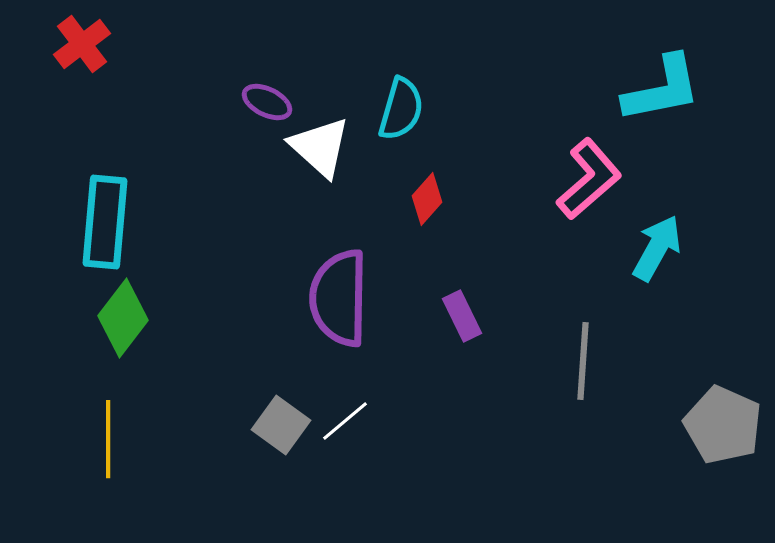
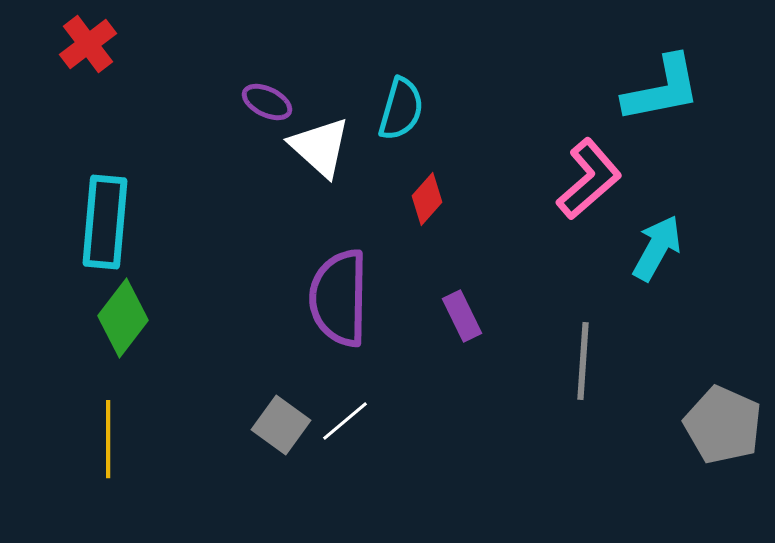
red cross: moved 6 px right
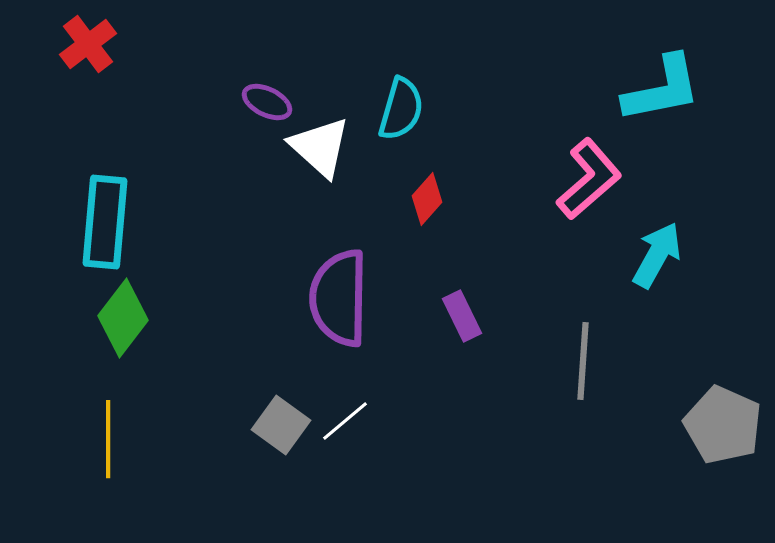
cyan arrow: moved 7 px down
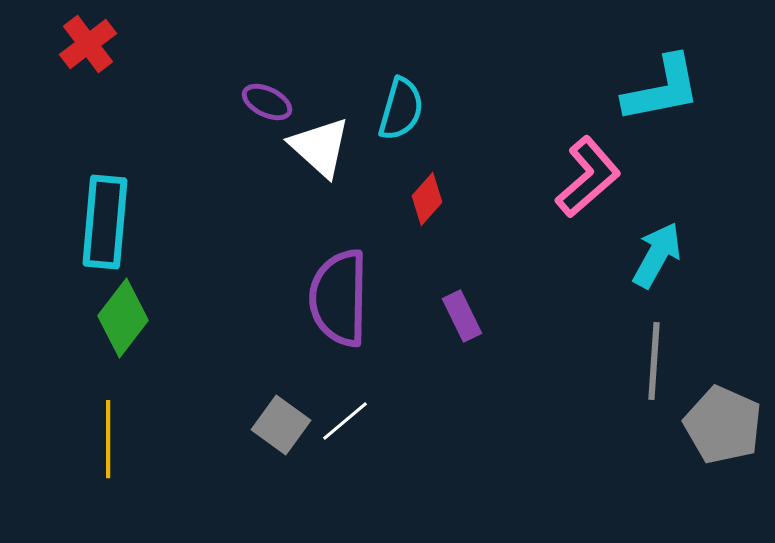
pink L-shape: moved 1 px left, 2 px up
gray line: moved 71 px right
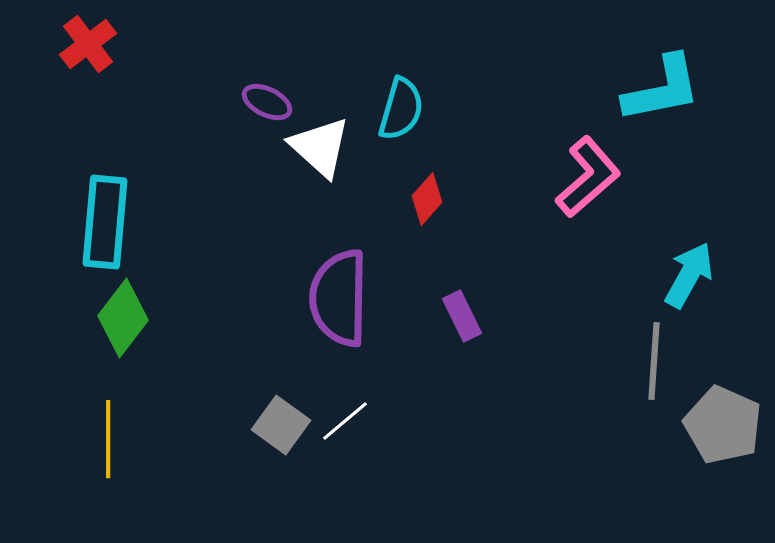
cyan arrow: moved 32 px right, 20 px down
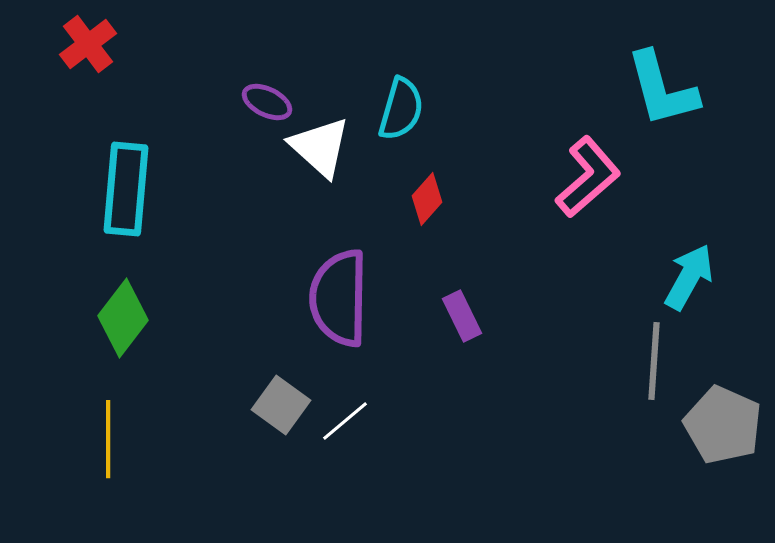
cyan L-shape: rotated 86 degrees clockwise
cyan rectangle: moved 21 px right, 33 px up
cyan arrow: moved 2 px down
gray square: moved 20 px up
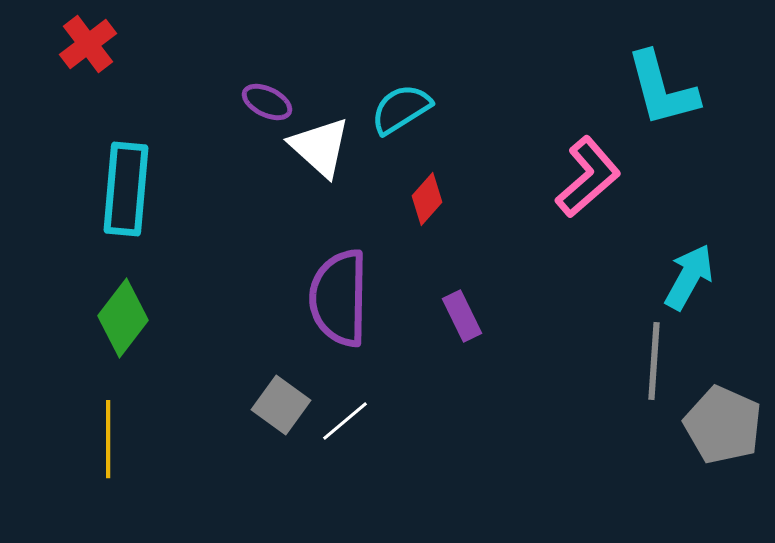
cyan semicircle: rotated 138 degrees counterclockwise
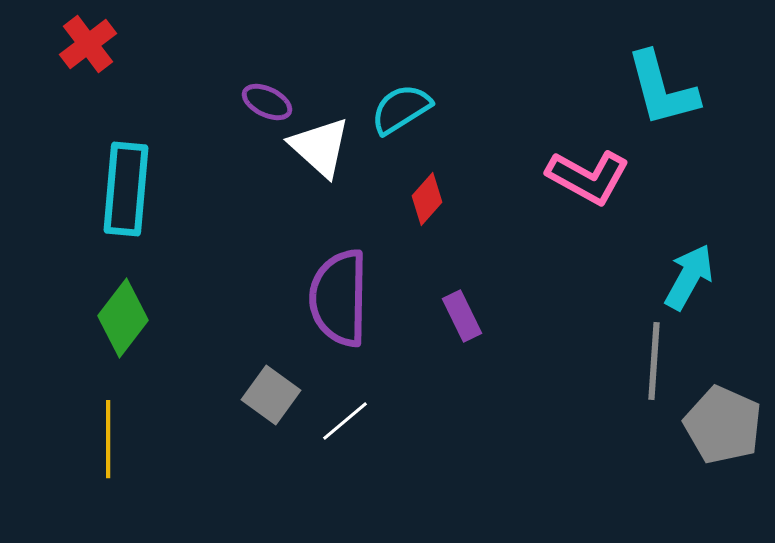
pink L-shape: rotated 70 degrees clockwise
gray square: moved 10 px left, 10 px up
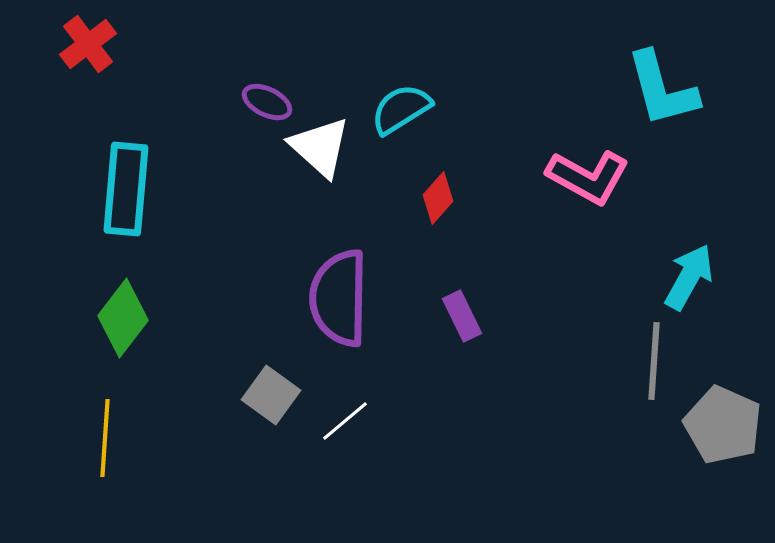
red diamond: moved 11 px right, 1 px up
yellow line: moved 3 px left, 1 px up; rotated 4 degrees clockwise
